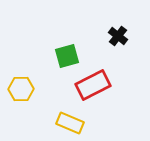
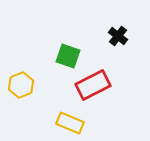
green square: moved 1 px right; rotated 35 degrees clockwise
yellow hexagon: moved 4 px up; rotated 20 degrees counterclockwise
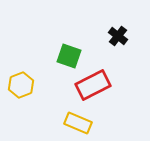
green square: moved 1 px right
yellow rectangle: moved 8 px right
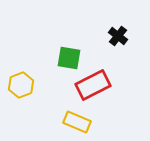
green square: moved 2 px down; rotated 10 degrees counterclockwise
yellow rectangle: moved 1 px left, 1 px up
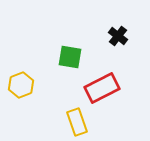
green square: moved 1 px right, 1 px up
red rectangle: moved 9 px right, 3 px down
yellow rectangle: rotated 48 degrees clockwise
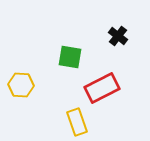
yellow hexagon: rotated 25 degrees clockwise
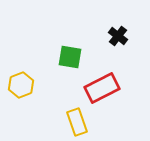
yellow hexagon: rotated 25 degrees counterclockwise
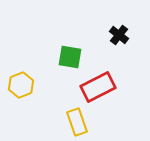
black cross: moved 1 px right, 1 px up
red rectangle: moved 4 px left, 1 px up
